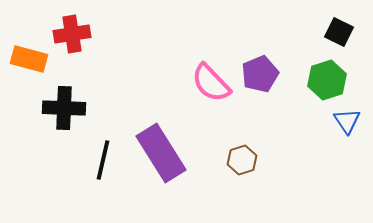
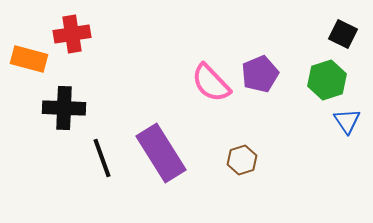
black square: moved 4 px right, 2 px down
black line: moved 1 px left, 2 px up; rotated 33 degrees counterclockwise
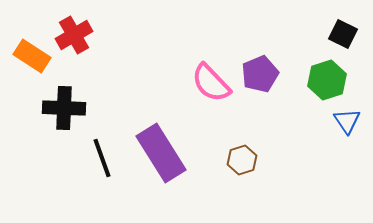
red cross: moved 2 px right, 1 px down; rotated 21 degrees counterclockwise
orange rectangle: moved 3 px right, 3 px up; rotated 18 degrees clockwise
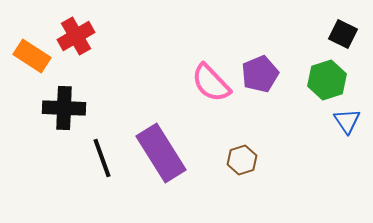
red cross: moved 2 px right, 1 px down
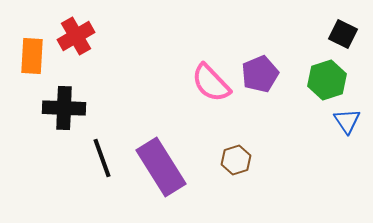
orange rectangle: rotated 60 degrees clockwise
purple rectangle: moved 14 px down
brown hexagon: moved 6 px left
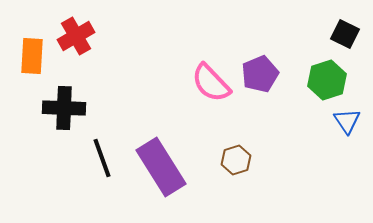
black square: moved 2 px right
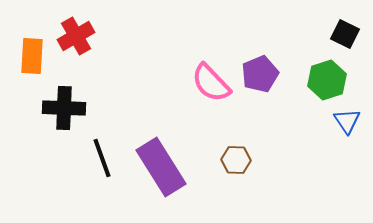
brown hexagon: rotated 20 degrees clockwise
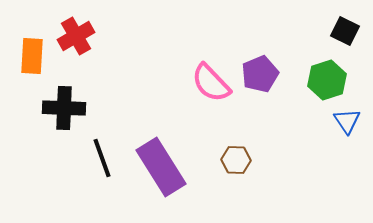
black square: moved 3 px up
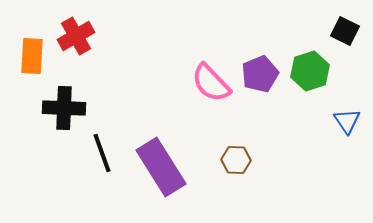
green hexagon: moved 17 px left, 9 px up
black line: moved 5 px up
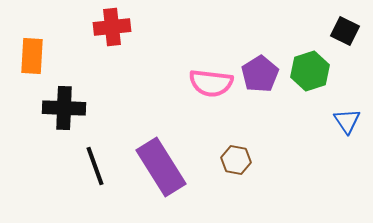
red cross: moved 36 px right, 9 px up; rotated 24 degrees clockwise
purple pentagon: rotated 9 degrees counterclockwise
pink semicircle: rotated 39 degrees counterclockwise
black line: moved 7 px left, 13 px down
brown hexagon: rotated 8 degrees clockwise
